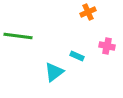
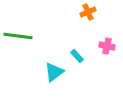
cyan rectangle: rotated 24 degrees clockwise
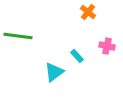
orange cross: rotated 28 degrees counterclockwise
